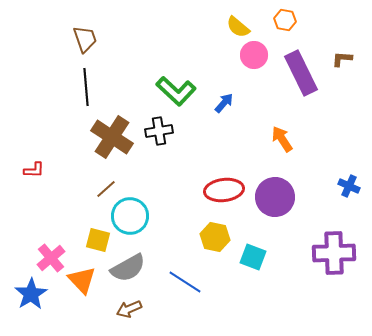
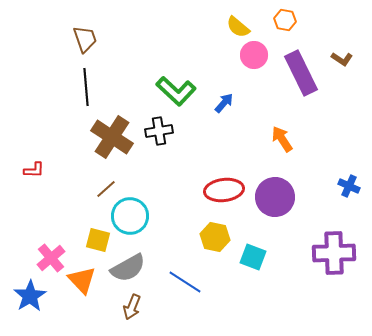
brown L-shape: rotated 150 degrees counterclockwise
blue star: moved 1 px left, 2 px down
brown arrow: moved 3 px right, 2 px up; rotated 45 degrees counterclockwise
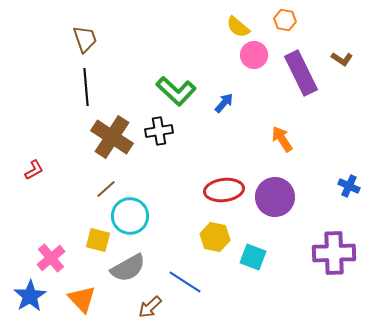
red L-shape: rotated 30 degrees counterclockwise
orange triangle: moved 19 px down
brown arrow: moved 18 px right; rotated 25 degrees clockwise
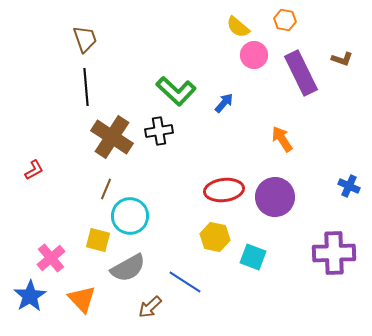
brown L-shape: rotated 15 degrees counterclockwise
brown line: rotated 25 degrees counterclockwise
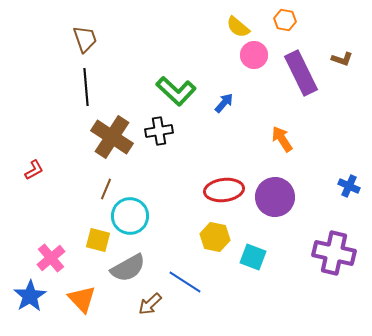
purple cross: rotated 15 degrees clockwise
brown arrow: moved 3 px up
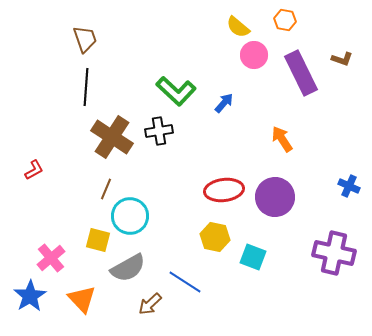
black line: rotated 9 degrees clockwise
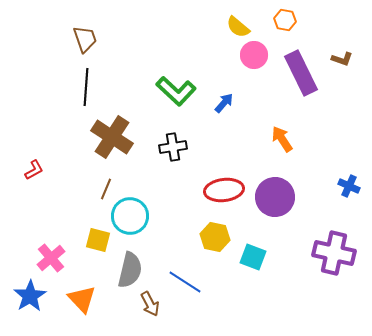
black cross: moved 14 px right, 16 px down
gray semicircle: moved 2 px right, 2 px down; rotated 48 degrees counterclockwise
brown arrow: rotated 75 degrees counterclockwise
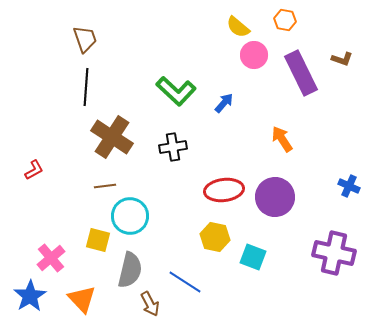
brown line: moved 1 px left, 3 px up; rotated 60 degrees clockwise
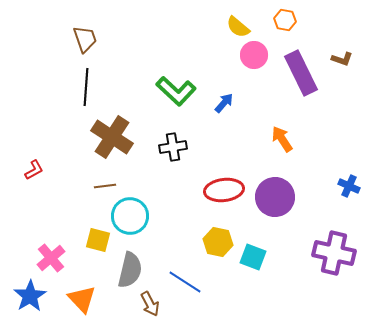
yellow hexagon: moved 3 px right, 5 px down
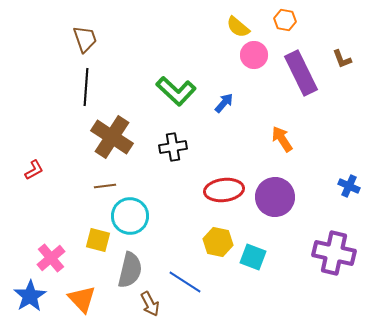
brown L-shape: rotated 50 degrees clockwise
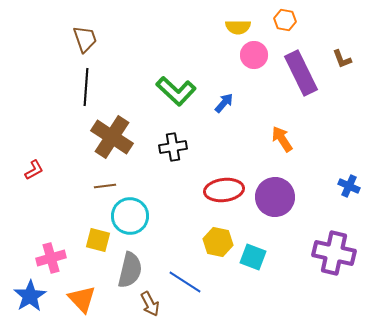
yellow semicircle: rotated 40 degrees counterclockwise
pink cross: rotated 24 degrees clockwise
